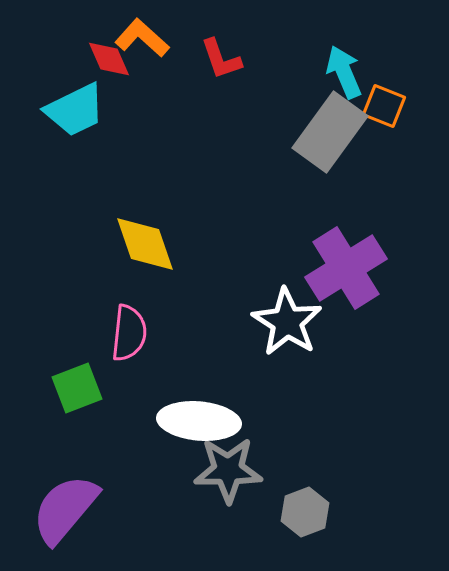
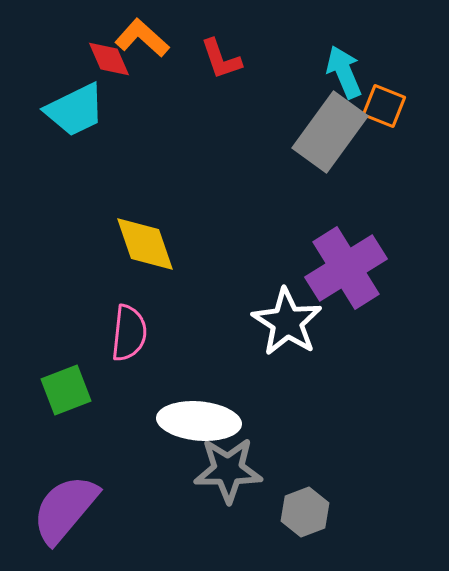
green square: moved 11 px left, 2 px down
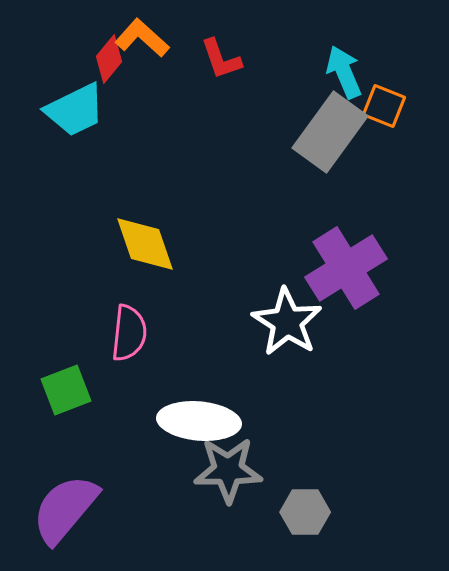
red diamond: rotated 63 degrees clockwise
gray hexagon: rotated 21 degrees clockwise
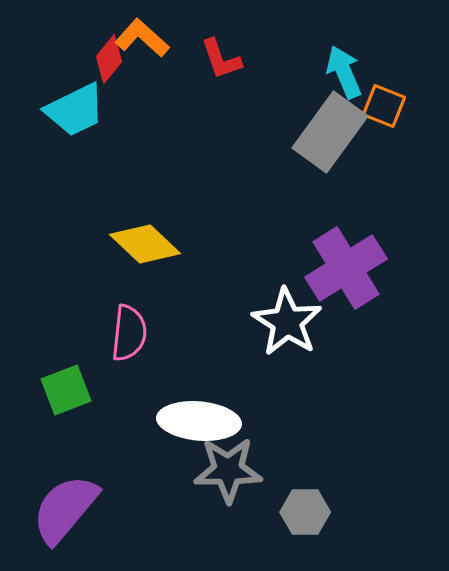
yellow diamond: rotated 28 degrees counterclockwise
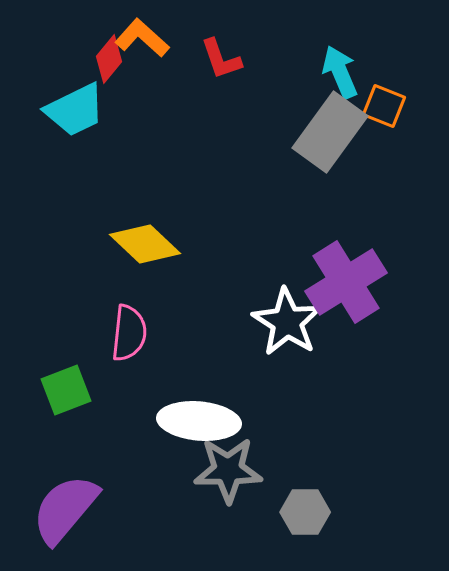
cyan arrow: moved 4 px left
purple cross: moved 14 px down
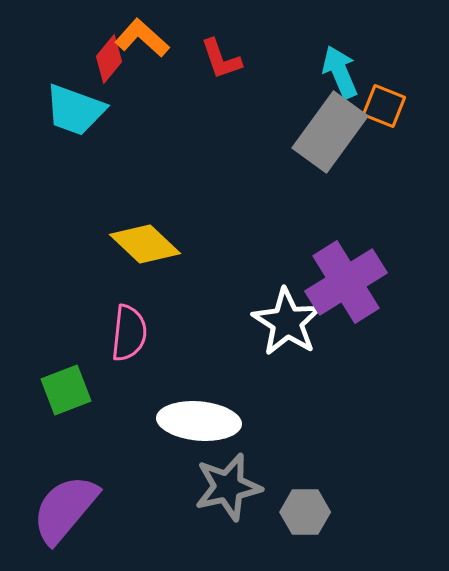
cyan trapezoid: rotated 46 degrees clockwise
gray star: moved 17 px down; rotated 12 degrees counterclockwise
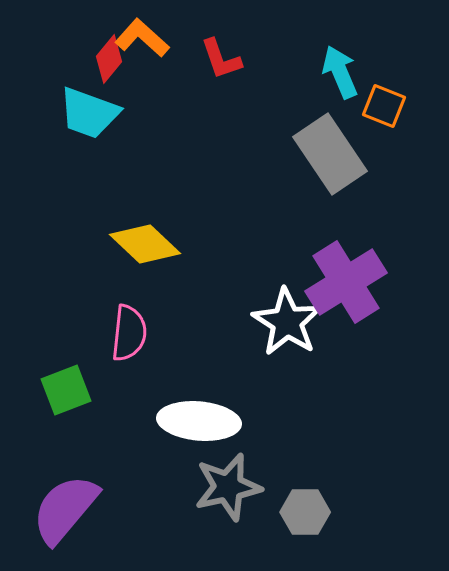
cyan trapezoid: moved 14 px right, 3 px down
gray rectangle: moved 22 px down; rotated 70 degrees counterclockwise
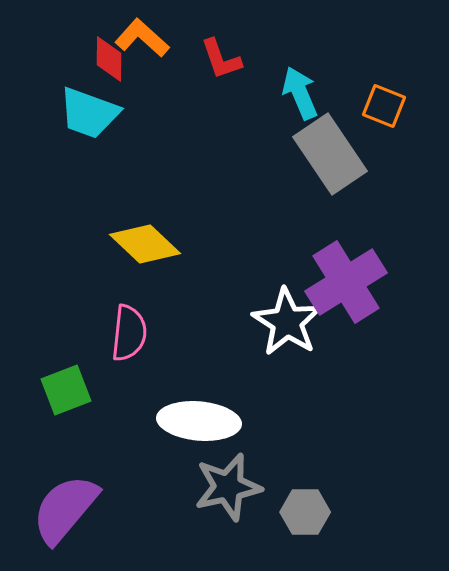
red diamond: rotated 39 degrees counterclockwise
cyan arrow: moved 40 px left, 21 px down
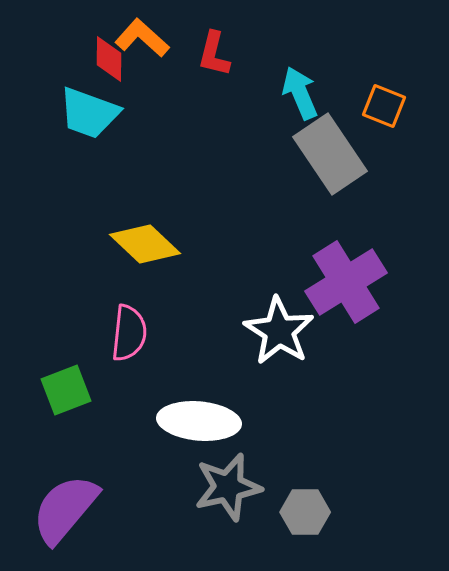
red L-shape: moved 7 px left, 5 px up; rotated 33 degrees clockwise
white star: moved 8 px left, 9 px down
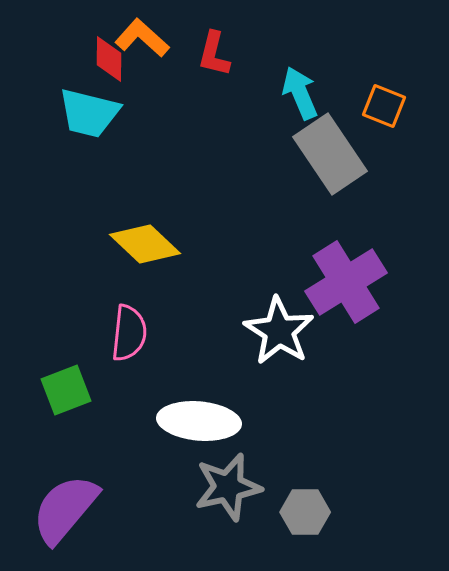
cyan trapezoid: rotated 6 degrees counterclockwise
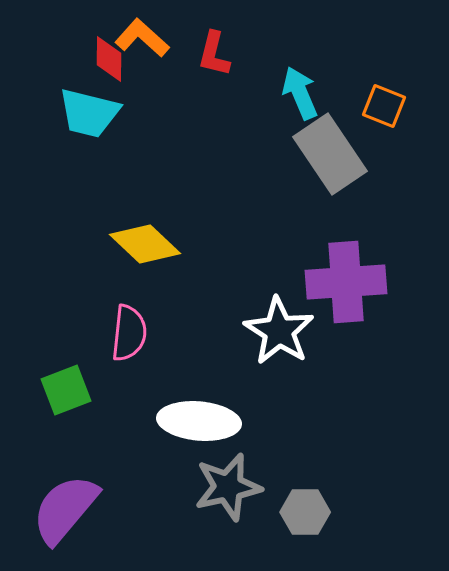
purple cross: rotated 28 degrees clockwise
